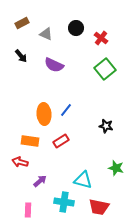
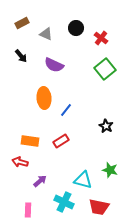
orange ellipse: moved 16 px up
black star: rotated 16 degrees clockwise
green star: moved 6 px left, 2 px down
cyan cross: rotated 18 degrees clockwise
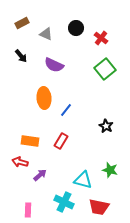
red rectangle: rotated 28 degrees counterclockwise
purple arrow: moved 6 px up
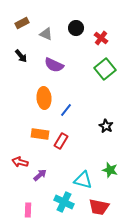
orange rectangle: moved 10 px right, 7 px up
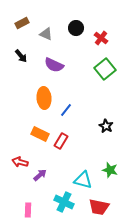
orange rectangle: rotated 18 degrees clockwise
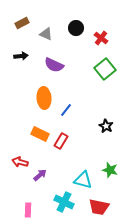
black arrow: rotated 56 degrees counterclockwise
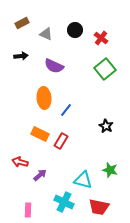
black circle: moved 1 px left, 2 px down
purple semicircle: moved 1 px down
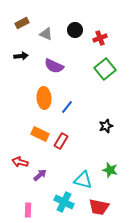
red cross: moved 1 px left; rotated 32 degrees clockwise
blue line: moved 1 px right, 3 px up
black star: rotated 24 degrees clockwise
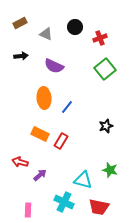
brown rectangle: moved 2 px left
black circle: moved 3 px up
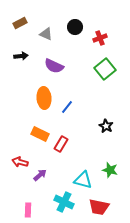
black star: rotated 24 degrees counterclockwise
red rectangle: moved 3 px down
